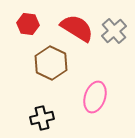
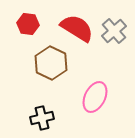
pink ellipse: rotated 8 degrees clockwise
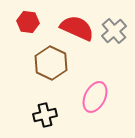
red hexagon: moved 2 px up
red semicircle: rotated 8 degrees counterclockwise
black cross: moved 3 px right, 3 px up
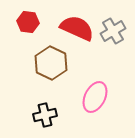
gray cross: moved 1 px left; rotated 10 degrees clockwise
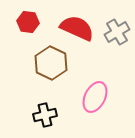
gray cross: moved 4 px right, 1 px down
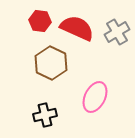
red hexagon: moved 12 px right, 1 px up
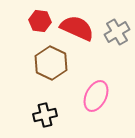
pink ellipse: moved 1 px right, 1 px up
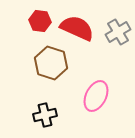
gray cross: moved 1 px right
brown hexagon: rotated 8 degrees counterclockwise
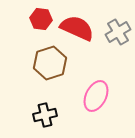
red hexagon: moved 1 px right, 2 px up
brown hexagon: moved 1 px left; rotated 24 degrees clockwise
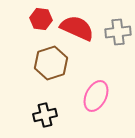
gray cross: rotated 25 degrees clockwise
brown hexagon: moved 1 px right
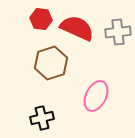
black cross: moved 3 px left, 3 px down
